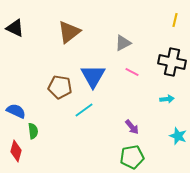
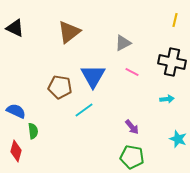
cyan star: moved 3 px down
green pentagon: rotated 20 degrees clockwise
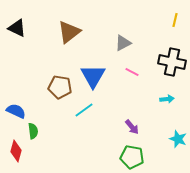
black triangle: moved 2 px right
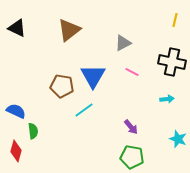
brown triangle: moved 2 px up
brown pentagon: moved 2 px right, 1 px up
purple arrow: moved 1 px left
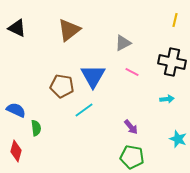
blue semicircle: moved 1 px up
green semicircle: moved 3 px right, 3 px up
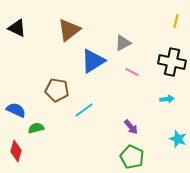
yellow line: moved 1 px right, 1 px down
blue triangle: moved 15 px up; rotated 28 degrees clockwise
brown pentagon: moved 5 px left, 4 px down
green semicircle: rotated 98 degrees counterclockwise
green pentagon: rotated 15 degrees clockwise
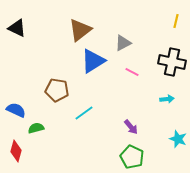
brown triangle: moved 11 px right
cyan line: moved 3 px down
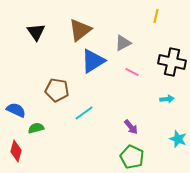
yellow line: moved 20 px left, 5 px up
black triangle: moved 19 px right, 4 px down; rotated 30 degrees clockwise
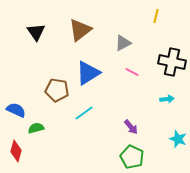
blue triangle: moved 5 px left, 12 px down
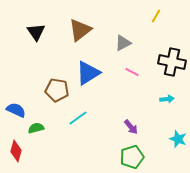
yellow line: rotated 16 degrees clockwise
cyan line: moved 6 px left, 5 px down
green pentagon: rotated 30 degrees clockwise
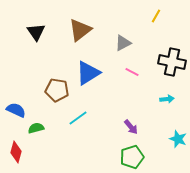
red diamond: moved 1 px down
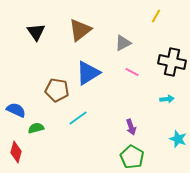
purple arrow: rotated 21 degrees clockwise
green pentagon: rotated 25 degrees counterclockwise
